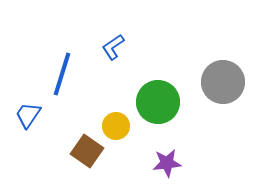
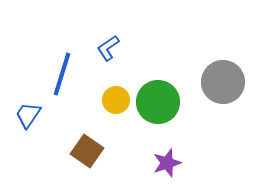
blue L-shape: moved 5 px left, 1 px down
yellow circle: moved 26 px up
purple star: rotated 12 degrees counterclockwise
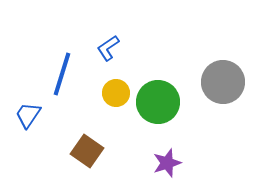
yellow circle: moved 7 px up
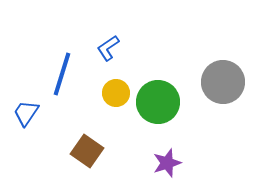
blue trapezoid: moved 2 px left, 2 px up
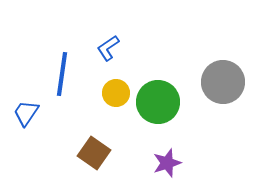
blue line: rotated 9 degrees counterclockwise
brown square: moved 7 px right, 2 px down
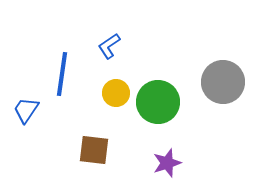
blue L-shape: moved 1 px right, 2 px up
blue trapezoid: moved 3 px up
brown square: moved 3 px up; rotated 28 degrees counterclockwise
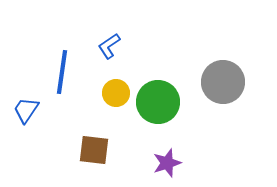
blue line: moved 2 px up
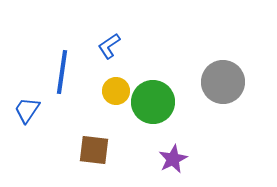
yellow circle: moved 2 px up
green circle: moved 5 px left
blue trapezoid: moved 1 px right
purple star: moved 6 px right, 4 px up; rotated 8 degrees counterclockwise
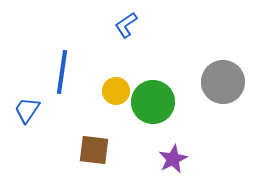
blue L-shape: moved 17 px right, 21 px up
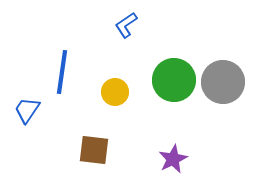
yellow circle: moved 1 px left, 1 px down
green circle: moved 21 px right, 22 px up
